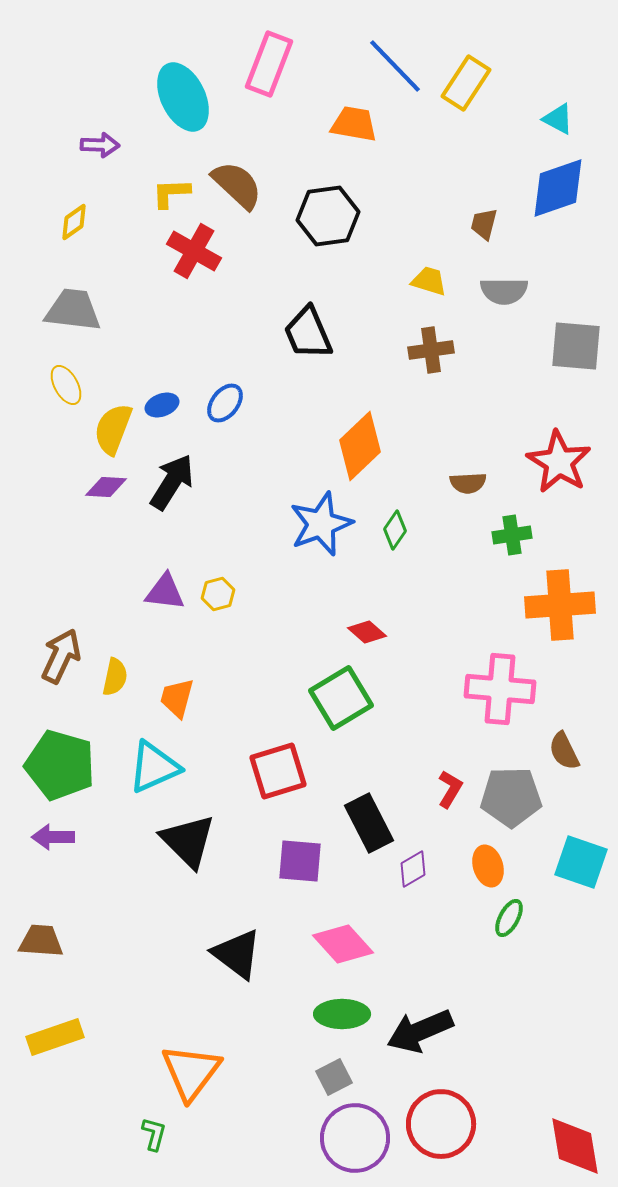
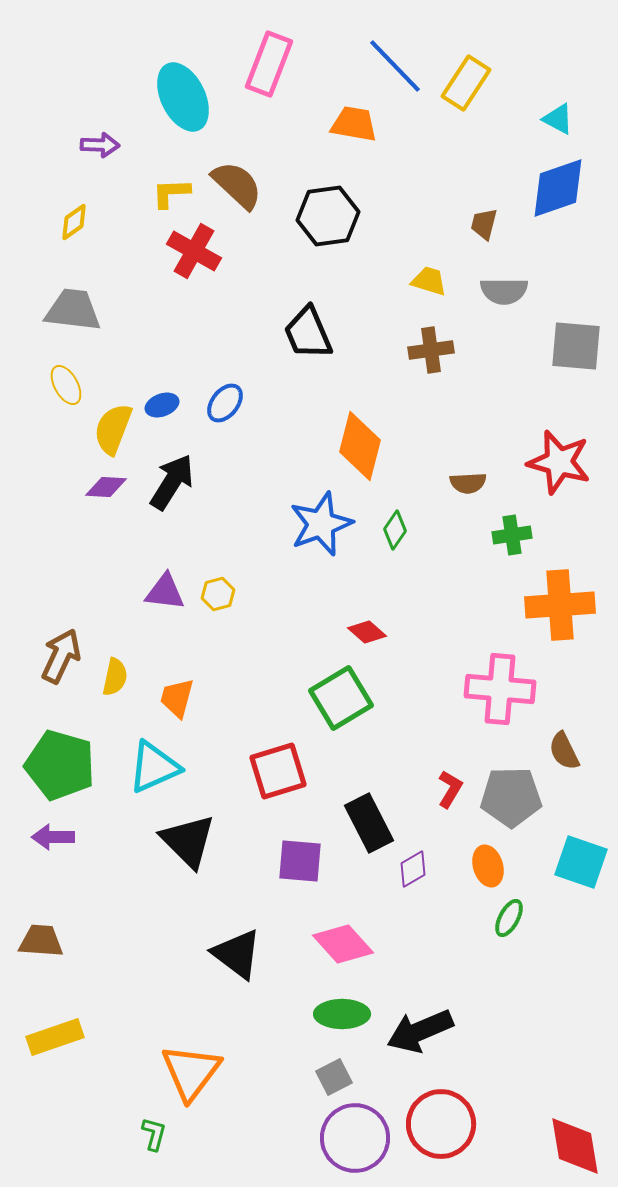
orange diamond at (360, 446): rotated 32 degrees counterclockwise
red star at (559, 462): rotated 16 degrees counterclockwise
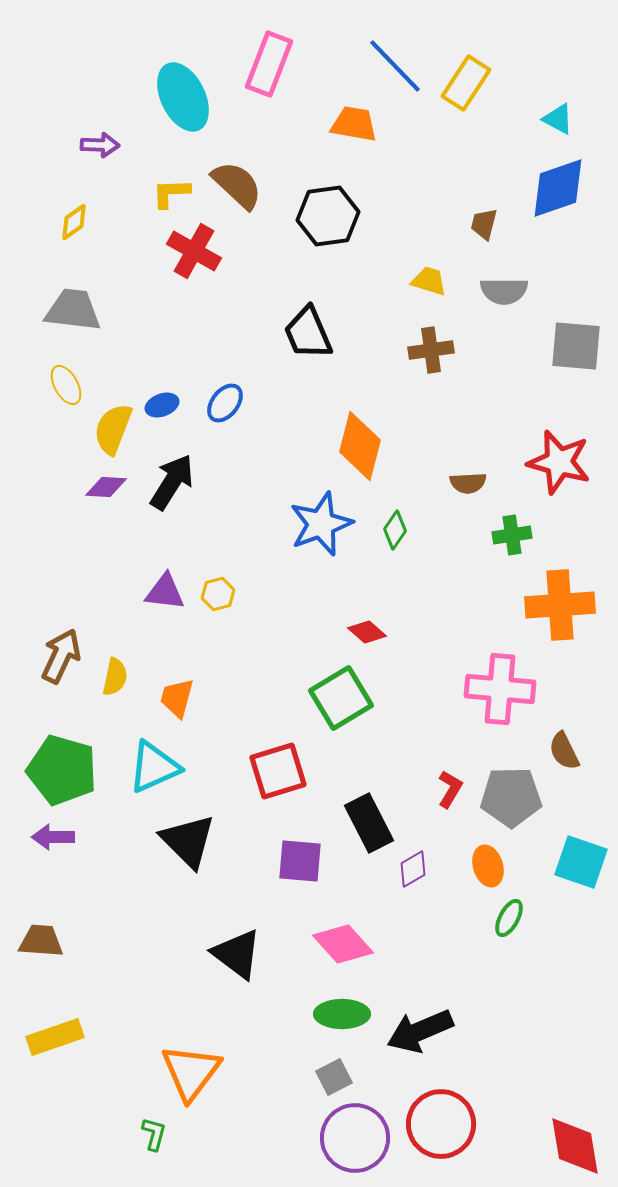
green pentagon at (60, 765): moved 2 px right, 5 px down
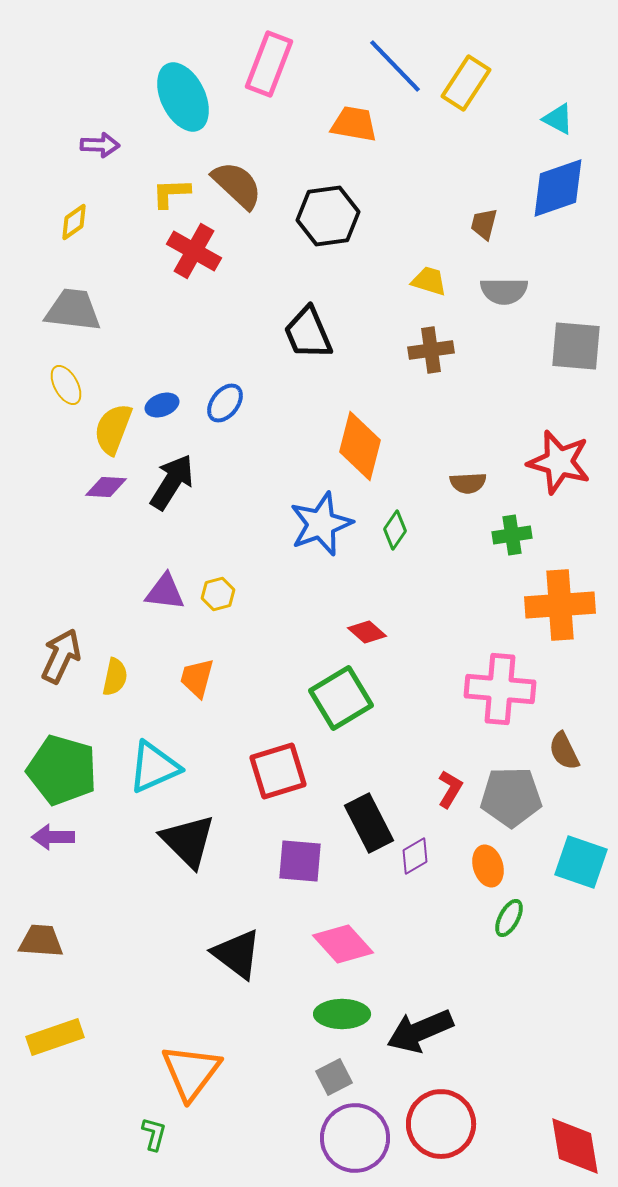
orange trapezoid at (177, 698): moved 20 px right, 20 px up
purple diamond at (413, 869): moved 2 px right, 13 px up
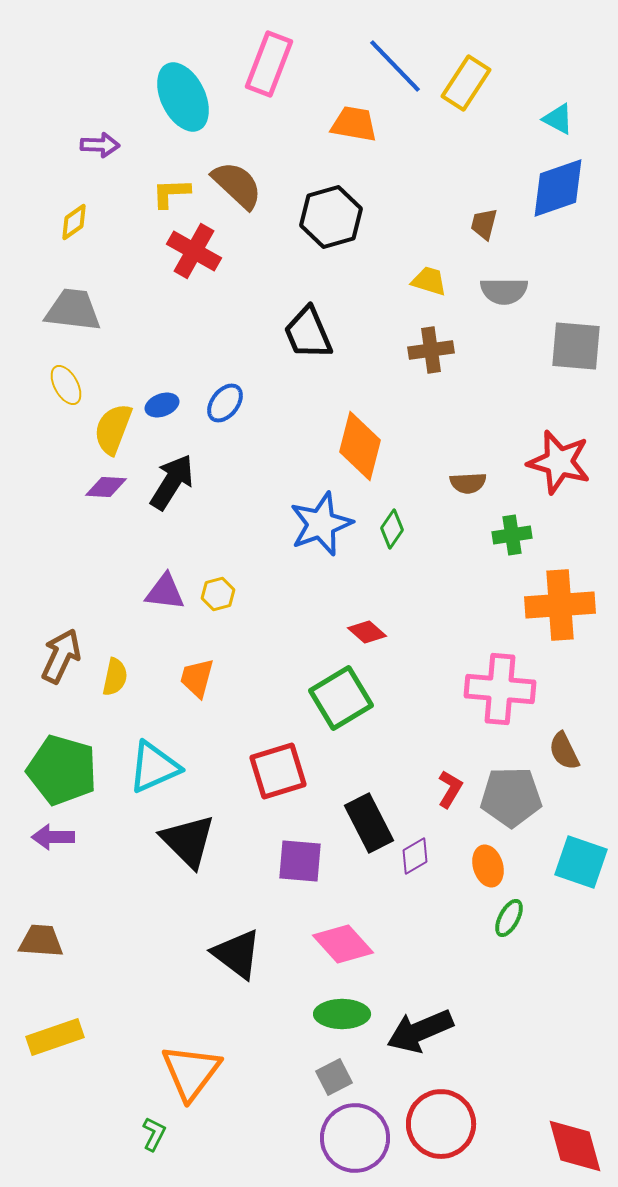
black hexagon at (328, 216): moved 3 px right, 1 px down; rotated 8 degrees counterclockwise
green diamond at (395, 530): moved 3 px left, 1 px up
green L-shape at (154, 1134): rotated 12 degrees clockwise
red diamond at (575, 1146): rotated 6 degrees counterclockwise
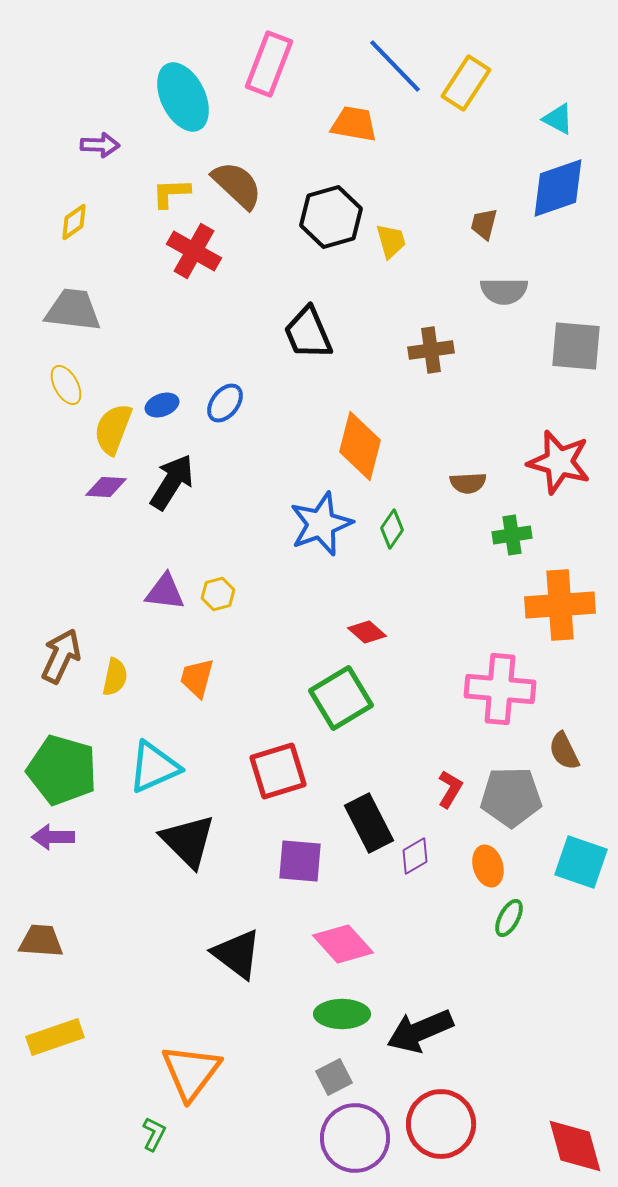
yellow trapezoid at (429, 281): moved 38 px left, 40 px up; rotated 57 degrees clockwise
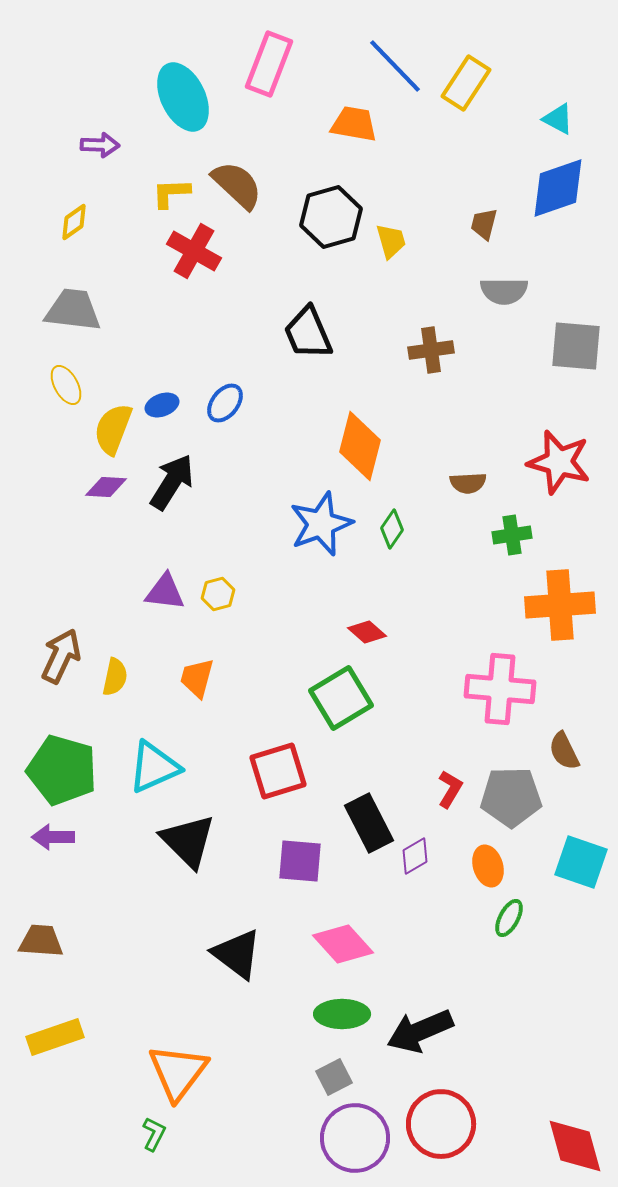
orange triangle at (191, 1072): moved 13 px left
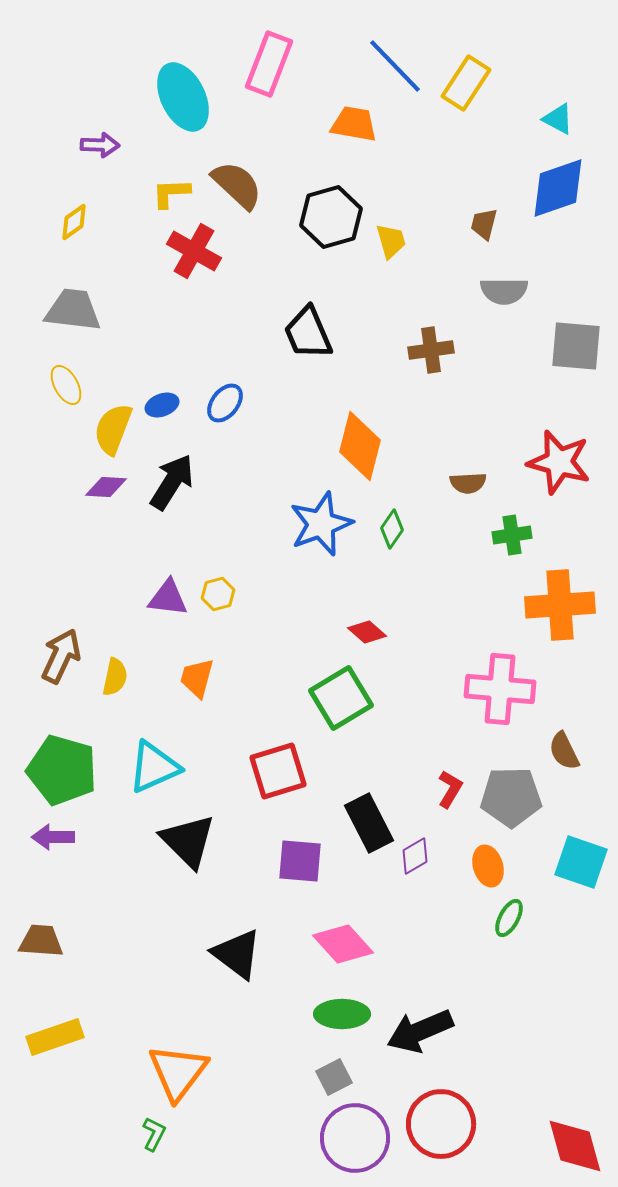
purple triangle at (165, 592): moved 3 px right, 6 px down
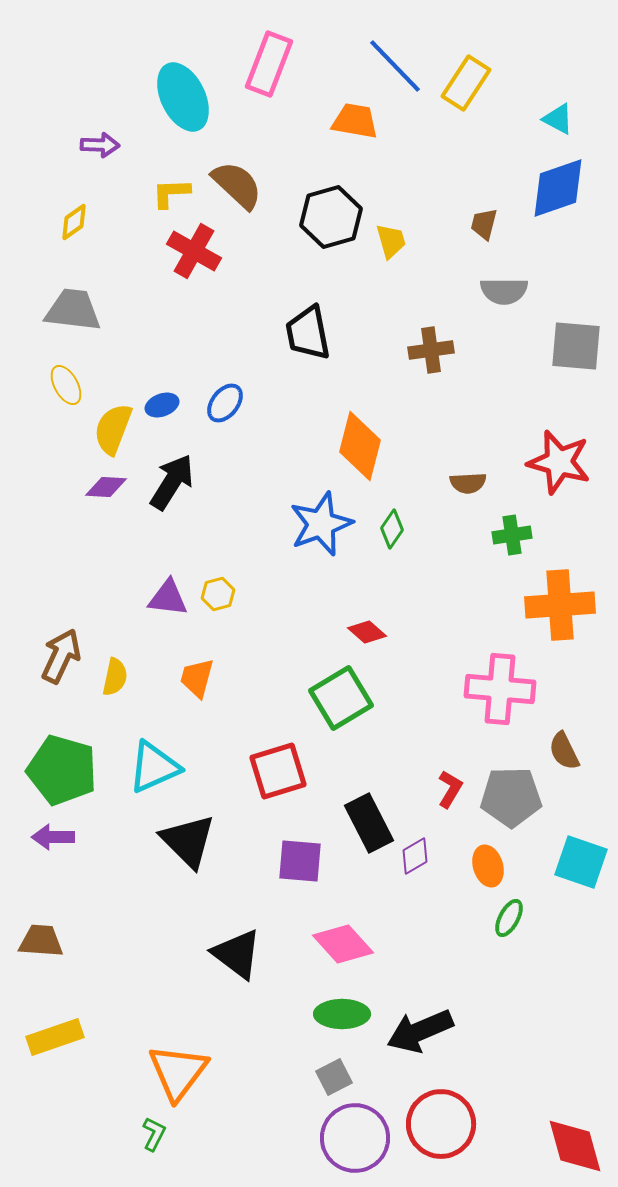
orange trapezoid at (354, 124): moved 1 px right, 3 px up
black trapezoid at (308, 333): rotated 12 degrees clockwise
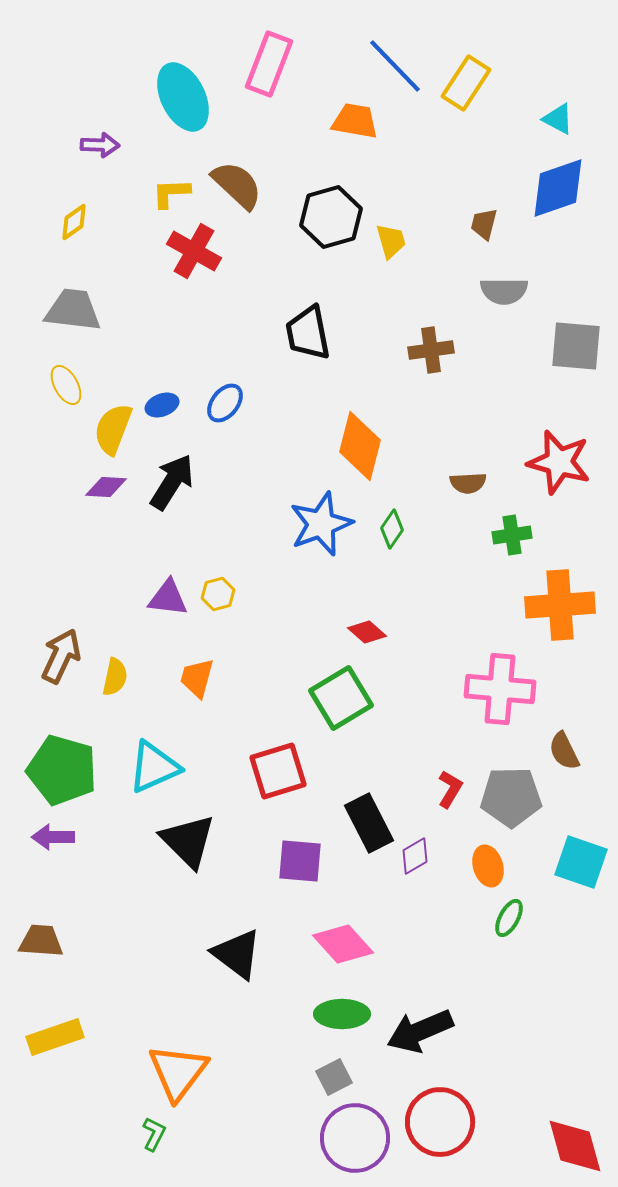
red circle at (441, 1124): moved 1 px left, 2 px up
